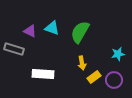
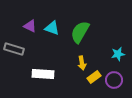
purple triangle: moved 5 px up
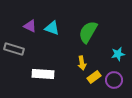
green semicircle: moved 8 px right
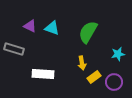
purple circle: moved 2 px down
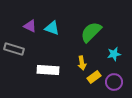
green semicircle: moved 3 px right; rotated 15 degrees clockwise
cyan star: moved 4 px left
white rectangle: moved 5 px right, 4 px up
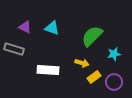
purple triangle: moved 5 px left, 1 px down
green semicircle: moved 1 px right, 4 px down
yellow arrow: rotated 64 degrees counterclockwise
